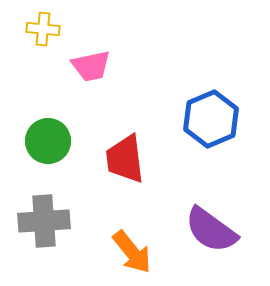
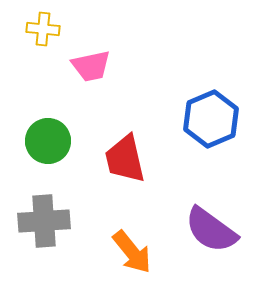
red trapezoid: rotated 6 degrees counterclockwise
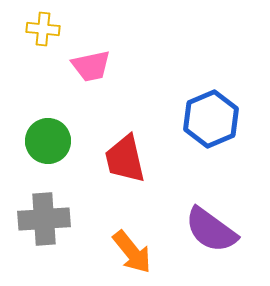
gray cross: moved 2 px up
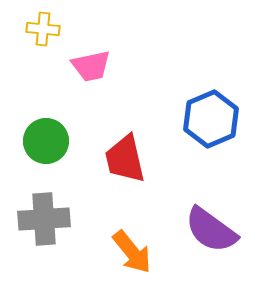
green circle: moved 2 px left
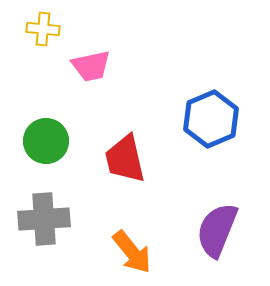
purple semicircle: moved 6 px right; rotated 76 degrees clockwise
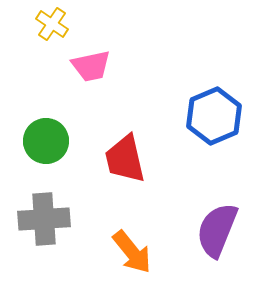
yellow cross: moved 9 px right, 5 px up; rotated 28 degrees clockwise
blue hexagon: moved 3 px right, 3 px up
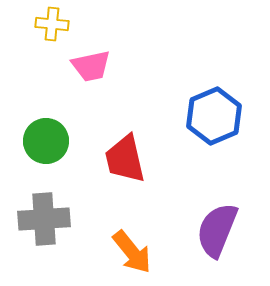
yellow cross: rotated 28 degrees counterclockwise
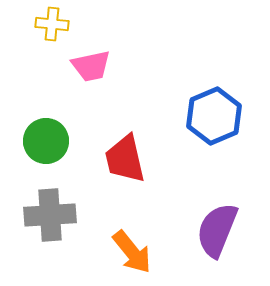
gray cross: moved 6 px right, 4 px up
